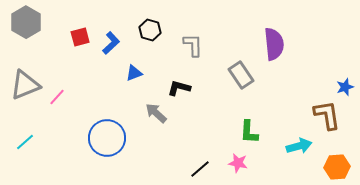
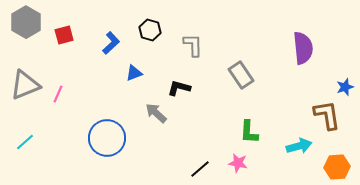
red square: moved 16 px left, 2 px up
purple semicircle: moved 29 px right, 4 px down
pink line: moved 1 px right, 3 px up; rotated 18 degrees counterclockwise
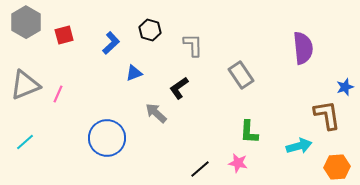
black L-shape: rotated 50 degrees counterclockwise
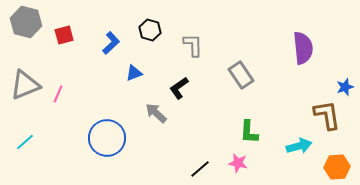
gray hexagon: rotated 16 degrees counterclockwise
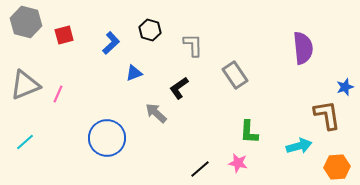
gray rectangle: moved 6 px left
